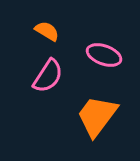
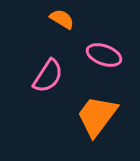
orange semicircle: moved 15 px right, 12 px up
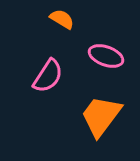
pink ellipse: moved 2 px right, 1 px down
orange trapezoid: moved 4 px right
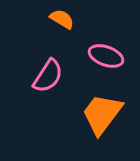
orange trapezoid: moved 1 px right, 2 px up
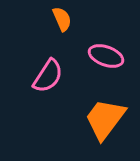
orange semicircle: rotated 35 degrees clockwise
orange trapezoid: moved 3 px right, 5 px down
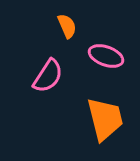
orange semicircle: moved 5 px right, 7 px down
orange trapezoid: rotated 129 degrees clockwise
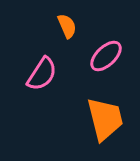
pink ellipse: rotated 64 degrees counterclockwise
pink semicircle: moved 6 px left, 2 px up
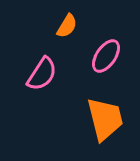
orange semicircle: rotated 55 degrees clockwise
pink ellipse: rotated 12 degrees counterclockwise
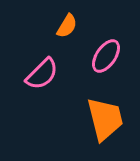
pink semicircle: rotated 12 degrees clockwise
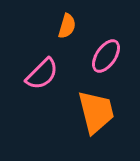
orange semicircle: rotated 15 degrees counterclockwise
orange trapezoid: moved 9 px left, 7 px up
